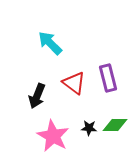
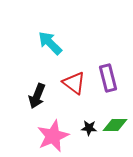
pink star: rotated 20 degrees clockwise
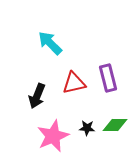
red triangle: rotated 50 degrees counterclockwise
black star: moved 2 px left
